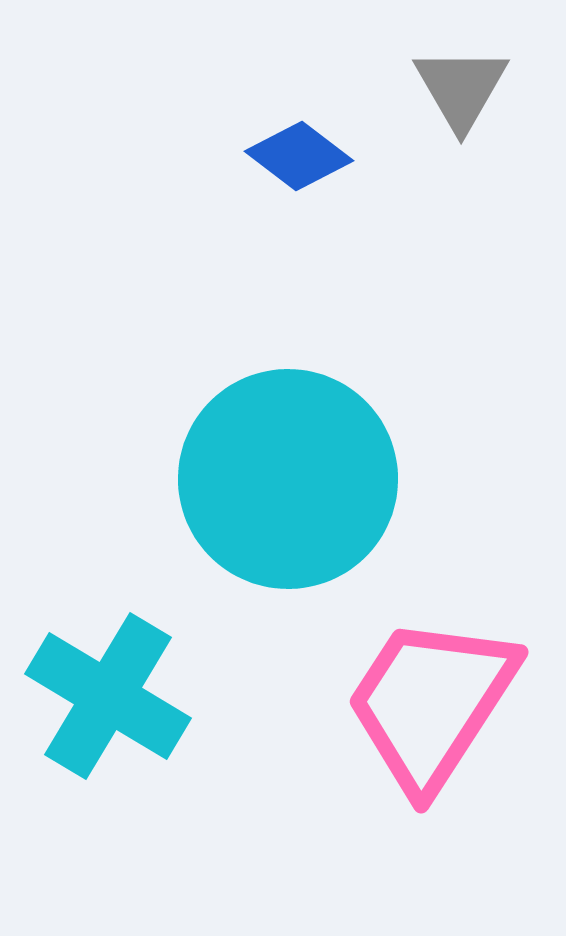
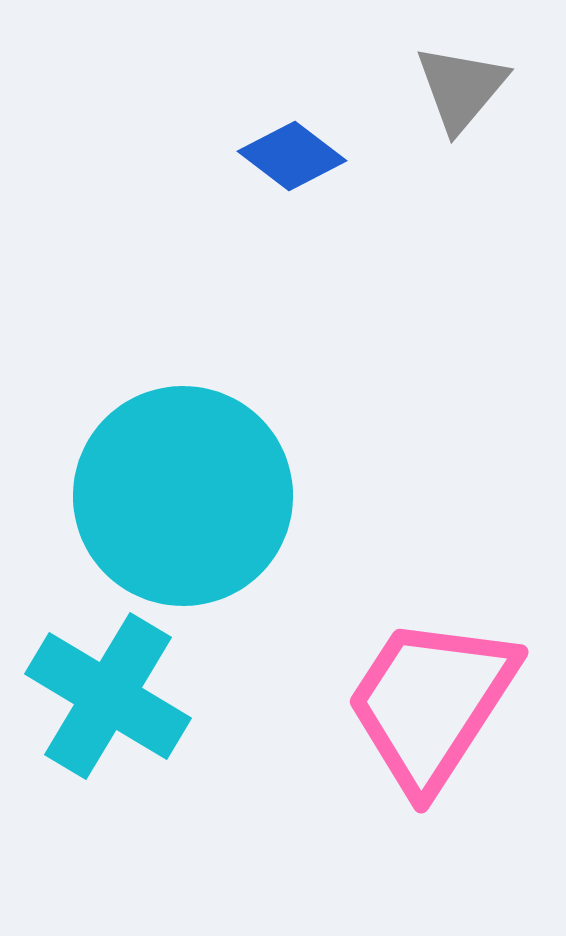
gray triangle: rotated 10 degrees clockwise
blue diamond: moved 7 px left
cyan circle: moved 105 px left, 17 px down
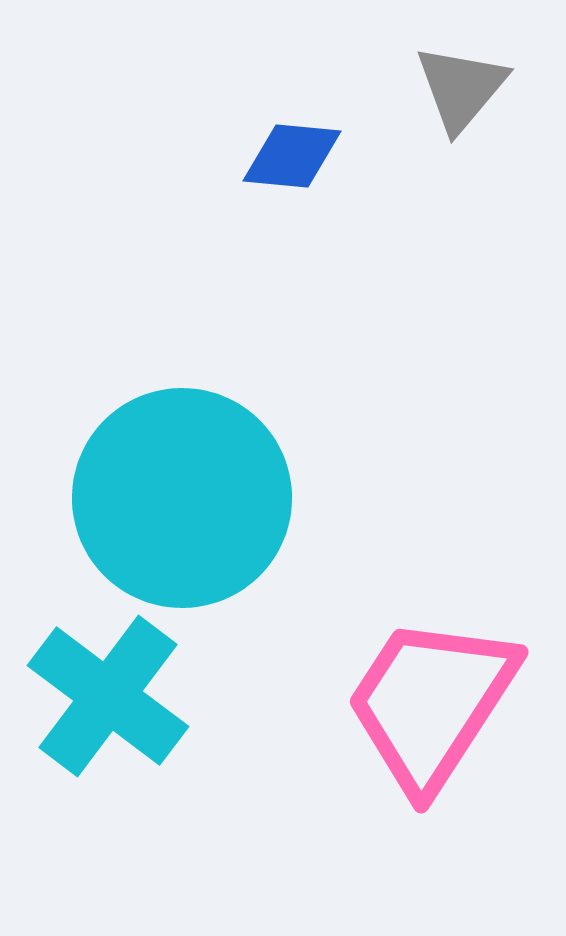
blue diamond: rotated 32 degrees counterclockwise
cyan circle: moved 1 px left, 2 px down
cyan cross: rotated 6 degrees clockwise
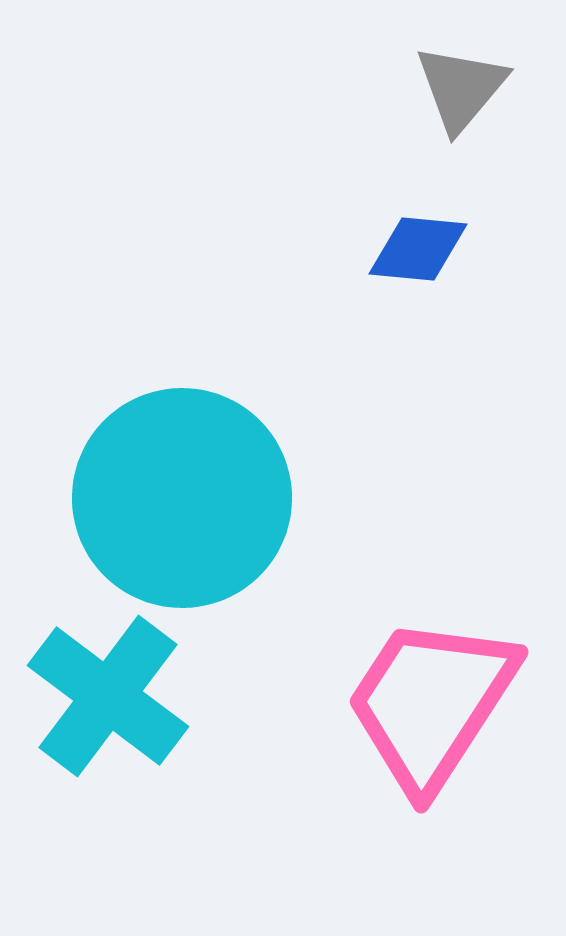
blue diamond: moved 126 px right, 93 px down
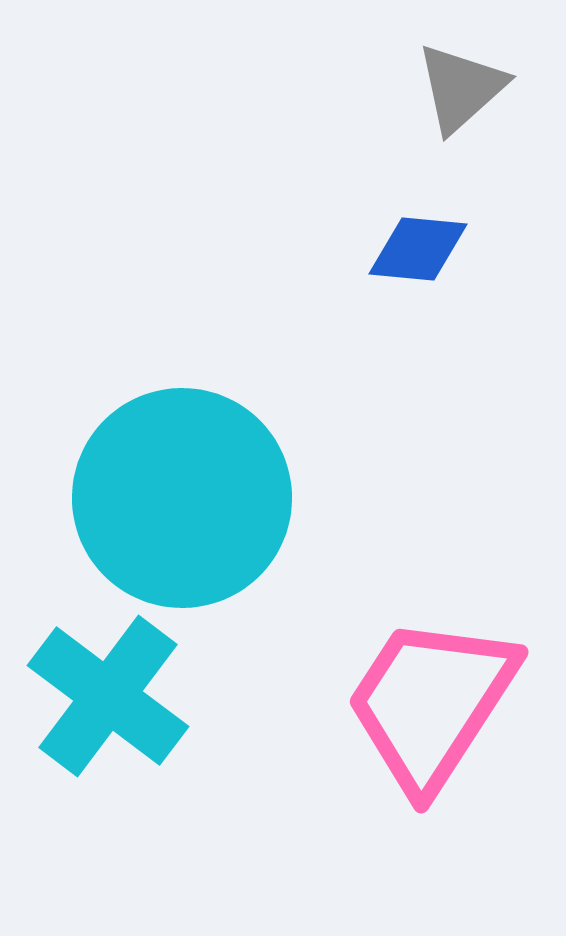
gray triangle: rotated 8 degrees clockwise
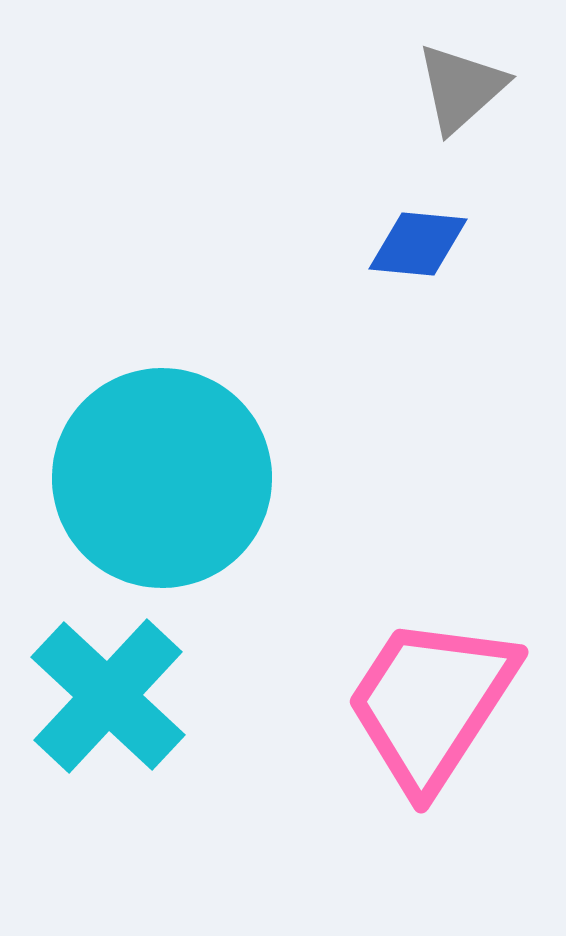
blue diamond: moved 5 px up
cyan circle: moved 20 px left, 20 px up
cyan cross: rotated 6 degrees clockwise
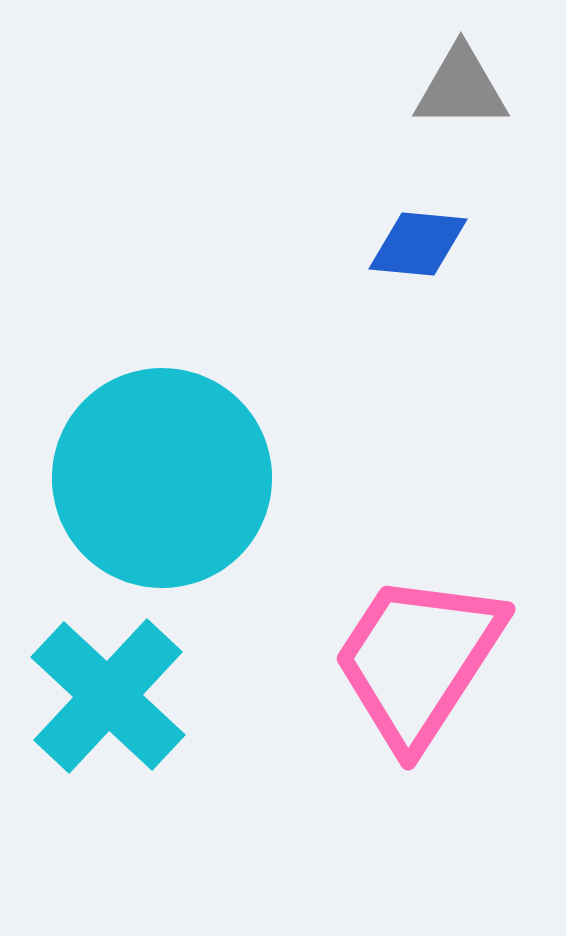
gray triangle: rotated 42 degrees clockwise
pink trapezoid: moved 13 px left, 43 px up
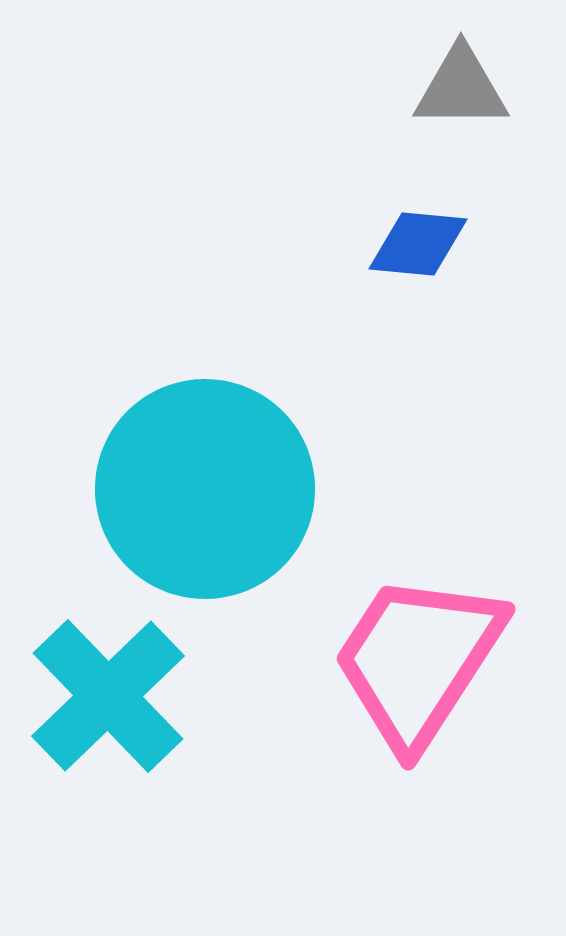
cyan circle: moved 43 px right, 11 px down
cyan cross: rotated 3 degrees clockwise
